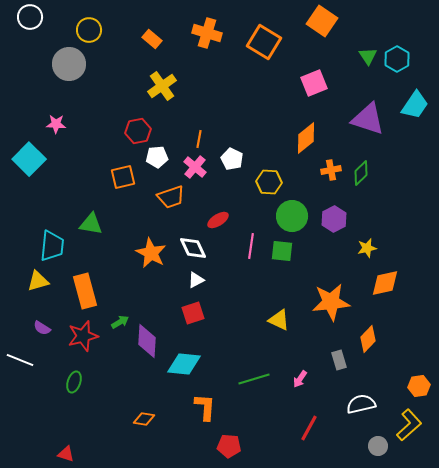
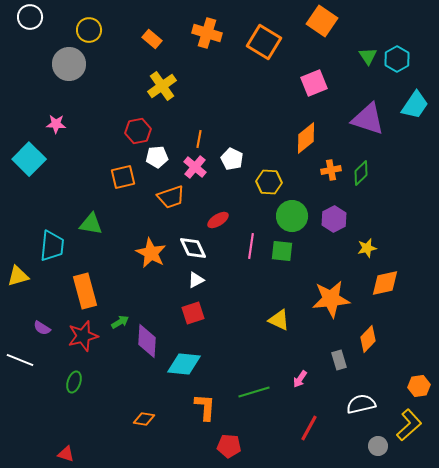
yellow triangle at (38, 281): moved 20 px left, 5 px up
orange star at (331, 302): moved 3 px up
green line at (254, 379): moved 13 px down
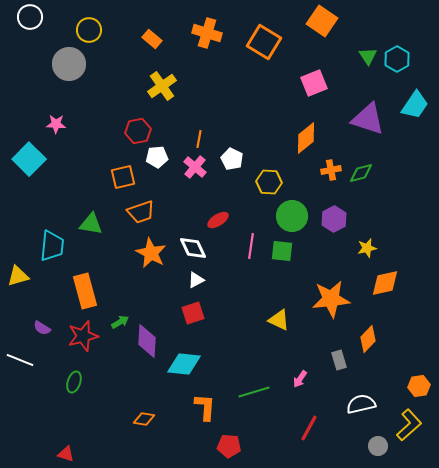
green diamond at (361, 173): rotated 30 degrees clockwise
orange trapezoid at (171, 197): moved 30 px left, 15 px down
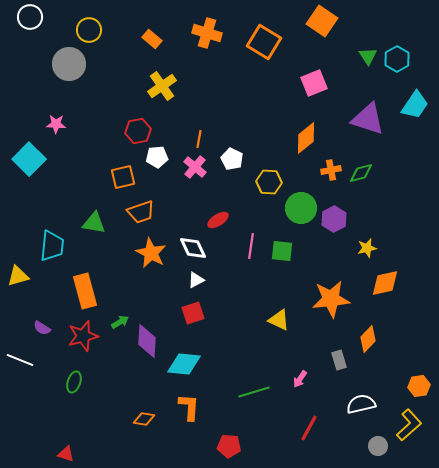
green circle at (292, 216): moved 9 px right, 8 px up
green triangle at (91, 224): moved 3 px right, 1 px up
orange L-shape at (205, 407): moved 16 px left
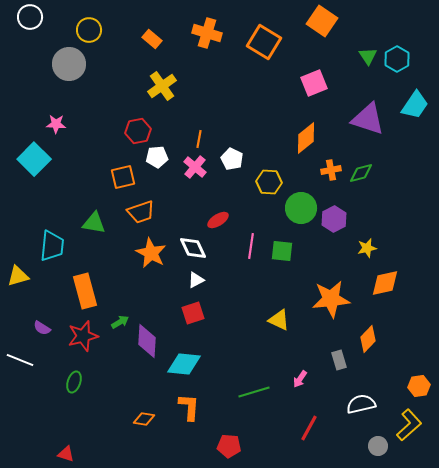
cyan square at (29, 159): moved 5 px right
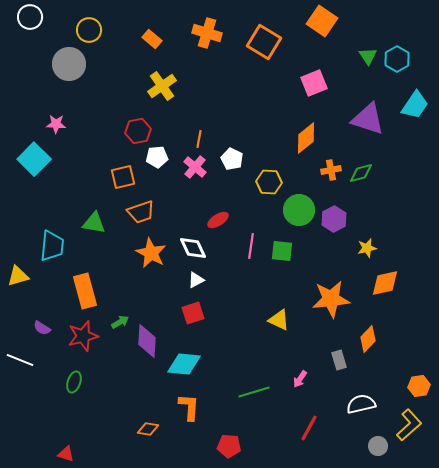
green circle at (301, 208): moved 2 px left, 2 px down
orange diamond at (144, 419): moved 4 px right, 10 px down
